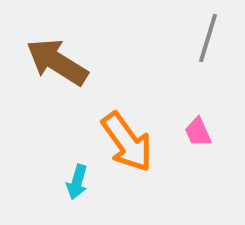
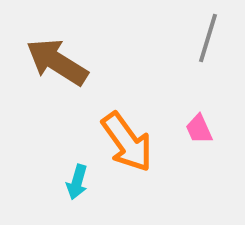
pink trapezoid: moved 1 px right, 3 px up
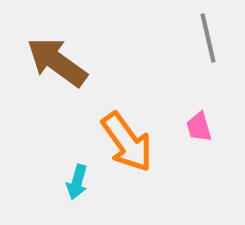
gray line: rotated 30 degrees counterclockwise
brown arrow: rotated 4 degrees clockwise
pink trapezoid: moved 2 px up; rotated 8 degrees clockwise
